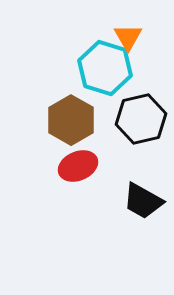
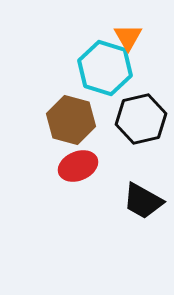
brown hexagon: rotated 15 degrees counterclockwise
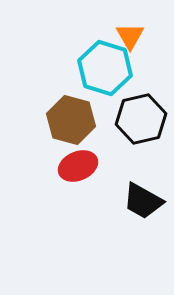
orange triangle: moved 2 px right, 1 px up
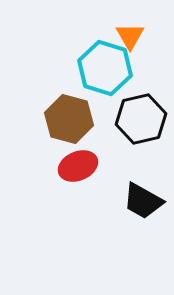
brown hexagon: moved 2 px left, 1 px up
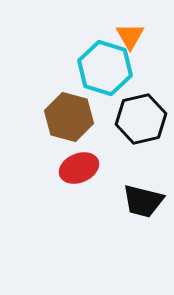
brown hexagon: moved 2 px up
red ellipse: moved 1 px right, 2 px down
black trapezoid: rotated 15 degrees counterclockwise
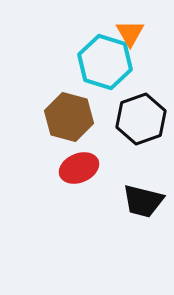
orange triangle: moved 3 px up
cyan hexagon: moved 6 px up
black hexagon: rotated 6 degrees counterclockwise
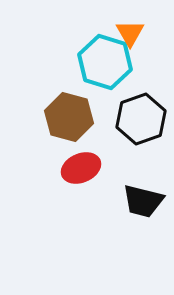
red ellipse: moved 2 px right
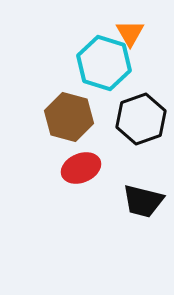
cyan hexagon: moved 1 px left, 1 px down
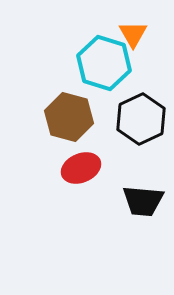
orange triangle: moved 3 px right, 1 px down
black hexagon: rotated 6 degrees counterclockwise
black trapezoid: rotated 9 degrees counterclockwise
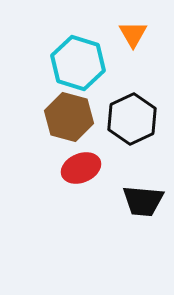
cyan hexagon: moved 26 px left
black hexagon: moved 9 px left
